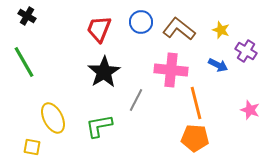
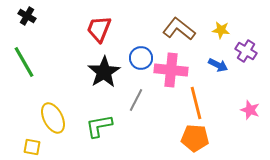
blue circle: moved 36 px down
yellow star: rotated 12 degrees counterclockwise
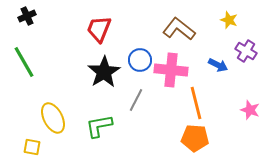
black cross: rotated 36 degrees clockwise
yellow star: moved 8 px right, 10 px up; rotated 12 degrees clockwise
blue circle: moved 1 px left, 2 px down
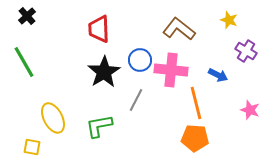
black cross: rotated 18 degrees counterclockwise
red trapezoid: rotated 24 degrees counterclockwise
blue arrow: moved 10 px down
